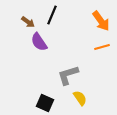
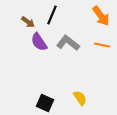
orange arrow: moved 5 px up
orange line: moved 2 px up; rotated 28 degrees clockwise
gray L-shape: moved 32 px up; rotated 55 degrees clockwise
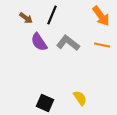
brown arrow: moved 2 px left, 4 px up
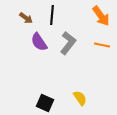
black line: rotated 18 degrees counterclockwise
gray L-shape: rotated 90 degrees clockwise
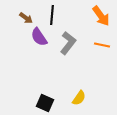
purple semicircle: moved 5 px up
yellow semicircle: moved 1 px left; rotated 70 degrees clockwise
